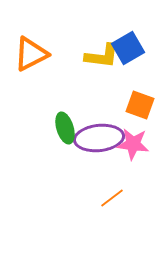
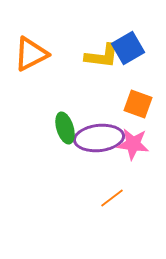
orange square: moved 2 px left, 1 px up
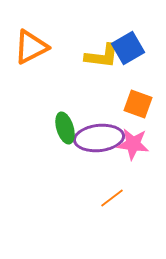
orange triangle: moved 7 px up
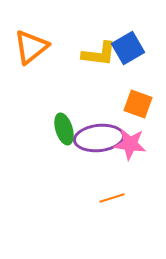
orange triangle: rotated 12 degrees counterclockwise
yellow L-shape: moved 3 px left, 2 px up
green ellipse: moved 1 px left, 1 px down
pink star: moved 3 px left
orange line: rotated 20 degrees clockwise
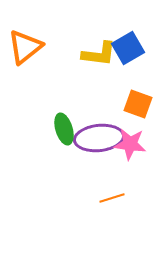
orange triangle: moved 6 px left
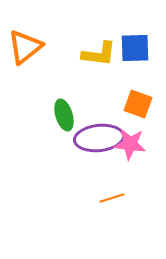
blue square: moved 7 px right; rotated 28 degrees clockwise
green ellipse: moved 14 px up
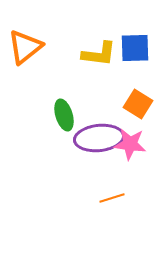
orange square: rotated 12 degrees clockwise
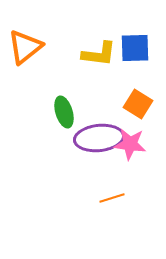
green ellipse: moved 3 px up
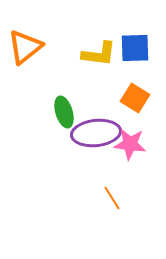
orange square: moved 3 px left, 6 px up
purple ellipse: moved 3 px left, 5 px up
orange line: rotated 75 degrees clockwise
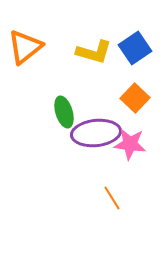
blue square: rotated 32 degrees counterclockwise
yellow L-shape: moved 5 px left, 2 px up; rotated 9 degrees clockwise
orange square: rotated 12 degrees clockwise
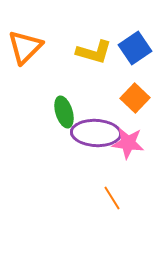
orange triangle: rotated 6 degrees counterclockwise
purple ellipse: rotated 9 degrees clockwise
pink star: moved 2 px left, 1 px up
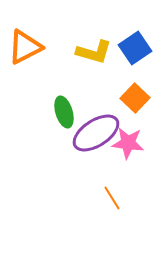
orange triangle: rotated 18 degrees clockwise
purple ellipse: rotated 36 degrees counterclockwise
